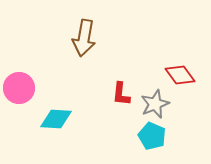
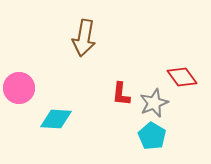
red diamond: moved 2 px right, 2 px down
gray star: moved 1 px left, 1 px up
cyan pentagon: rotated 8 degrees clockwise
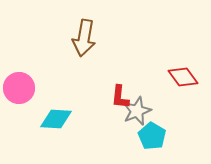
red diamond: moved 1 px right
red L-shape: moved 1 px left, 3 px down
gray star: moved 17 px left, 8 px down
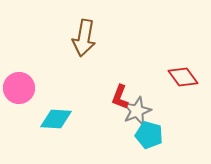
red L-shape: rotated 15 degrees clockwise
cyan pentagon: moved 3 px left, 1 px up; rotated 16 degrees counterclockwise
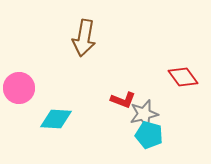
red L-shape: moved 3 px right, 3 px down; rotated 90 degrees counterclockwise
gray star: moved 7 px right, 3 px down; rotated 8 degrees clockwise
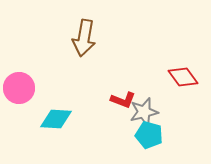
gray star: moved 2 px up
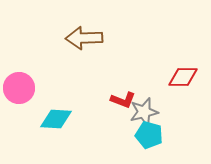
brown arrow: rotated 78 degrees clockwise
red diamond: rotated 52 degrees counterclockwise
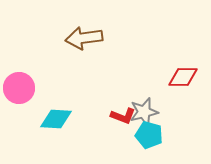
brown arrow: rotated 6 degrees counterclockwise
red L-shape: moved 16 px down
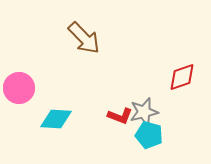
brown arrow: rotated 126 degrees counterclockwise
red diamond: moved 1 px left; rotated 20 degrees counterclockwise
red L-shape: moved 3 px left
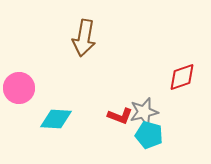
brown arrow: rotated 54 degrees clockwise
